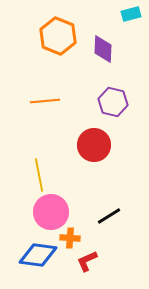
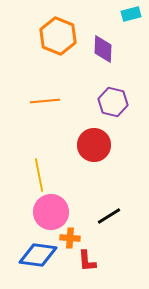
red L-shape: rotated 70 degrees counterclockwise
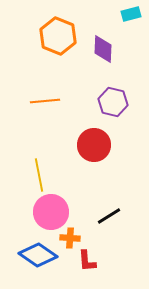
blue diamond: rotated 27 degrees clockwise
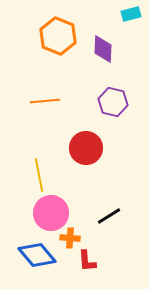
red circle: moved 8 px left, 3 px down
pink circle: moved 1 px down
blue diamond: moved 1 px left; rotated 15 degrees clockwise
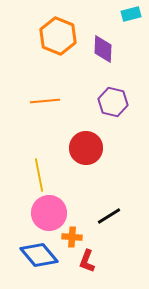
pink circle: moved 2 px left
orange cross: moved 2 px right, 1 px up
blue diamond: moved 2 px right
red L-shape: rotated 25 degrees clockwise
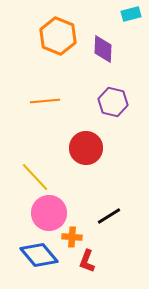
yellow line: moved 4 px left, 2 px down; rotated 32 degrees counterclockwise
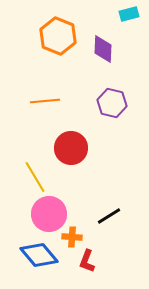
cyan rectangle: moved 2 px left
purple hexagon: moved 1 px left, 1 px down
red circle: moved 15 px left
yellow line: rotated 12 degrees clockwise
pink circle: moved 1 px down
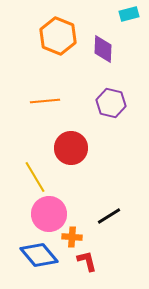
purple hexagon: moved 1 px left
red L-shape: rotated 145 degrees clockwise
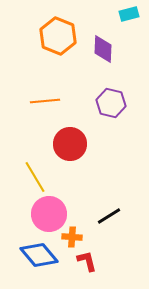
red circle: moved 1 px left, 4 px up
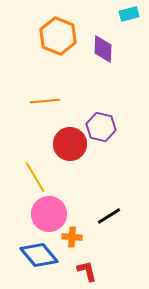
purple hexagon: moved 10 px left, 24 px down
red L-shape: moved 10 px down
